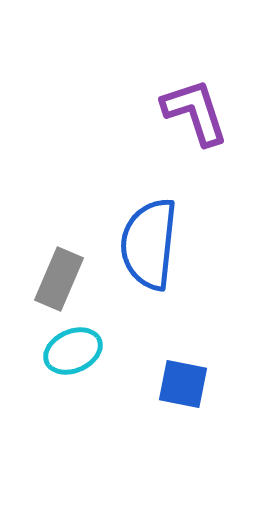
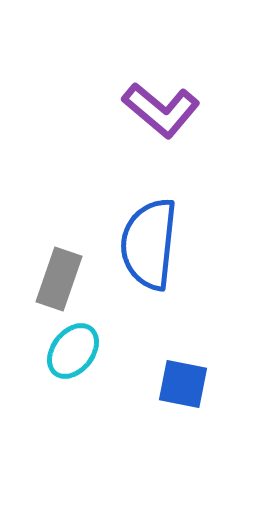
purple L-shape: moved 34 px left, 2 px up; rotated 148 degrees clockwise
gray rectangle: rotated 4 degrees counterclockwise
cyan ellipse: rotated 28 degrees counterclockwise
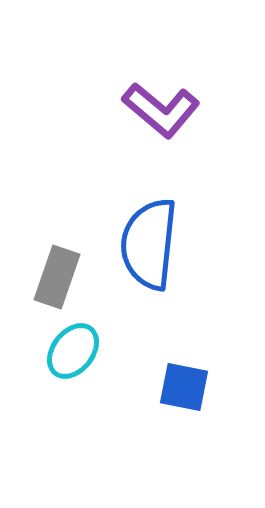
gray rectangle: moved 2 px left, 2 px up
blue square: moved 1 px right, 3 px down
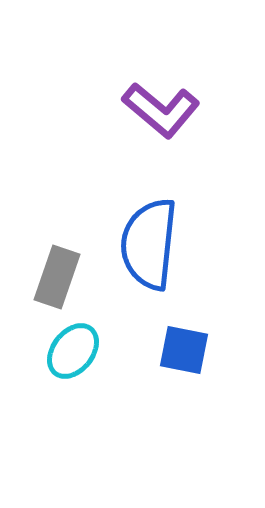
blue square: moved 37 px up
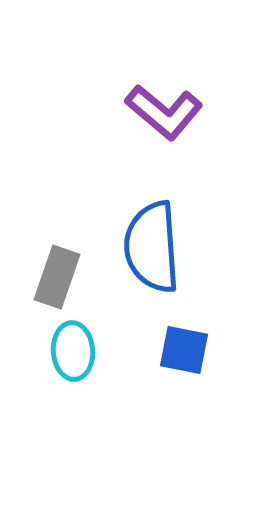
purple L-shape: moved 3 px right, 2 px down
blue semicircle: moved 3 px right, 3 px down; rotated 10 degrees counterclockwise
cyan ellipse: rotated 42 degrees counterclockwise
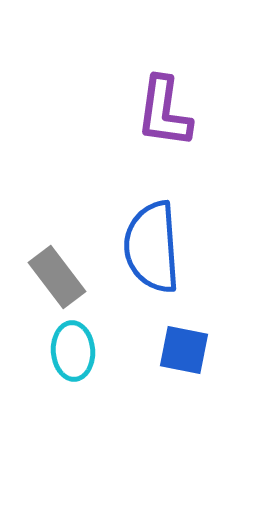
purple L-shape: rotated 58 degrees clockwise
gray rectangle: rotated 56 degrees counterclockwise
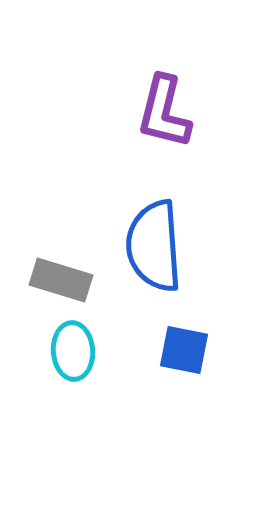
purple L-shape: rotated 6 degrees clockwise
blue semicircle: moved 2 px right, 1 px up
gray rectangle: moved 4 px right, 3 px down; rotated 36 degrees counterclockwise
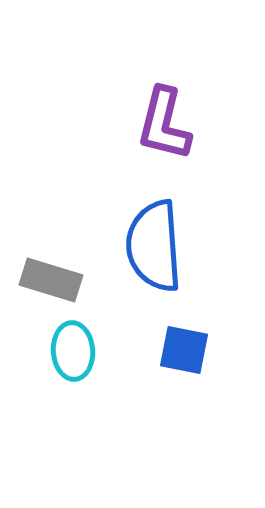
purple L-shape: moved 12 px down
gray rectangle: moved 10 px left
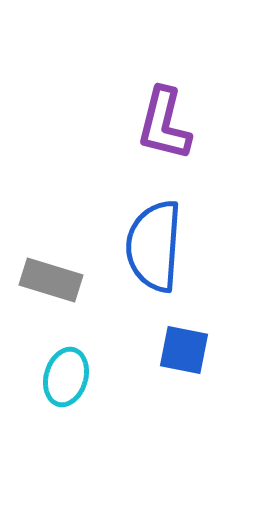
blue semicircle: rotated 8 degrees clockwise
cyan ellipse: moved 7 px left, 26 px down; rotated 20 degrees clockwise
